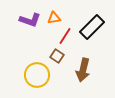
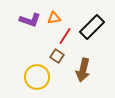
yellow circle: moved 2 px down
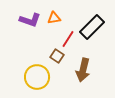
red line: moved 3 px right, 3 px down
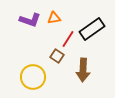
black rectangle: moved 2 px down; rotated 10 degrees clockwise
brown arrow: rotated 10 degrees counterclockwise
yellow circle: moved 4 px left
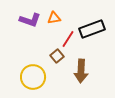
black rectangle: rotated 15 degrees clockwise
brown square: rotated 16 degrees clockwise
brown arrow: moved 2 px left, 1 px down
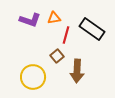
black rectangle: rotated 55 degrees clockwise
red line: moved 2 px left, 4 px up; rotated 18 degrees counterclockwise
brown arrow: moved 4 px left
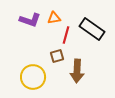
brown square: rotated 24 degrees clockwise
